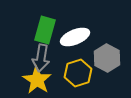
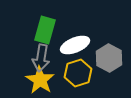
white ellipse: moved 8 px down
gray hexagon: moved 2 px right
yellow star: moved 3 px right
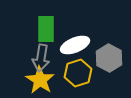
green rectangle: moved 1 px right, 1 px up; rotated 16 degrees counterclockwise
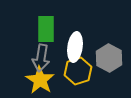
white ellipse: moved 2 px down; rotated 60 degrees counterclockwise
yellow hexagon: moved 2 px up
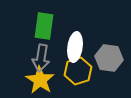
green rectangle: moved 2 px left, 3 px up; rotated 8 degrees clockwise
gray hexagon: rotated 20 degrees counterclockwise
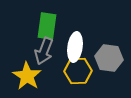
green rectangle: moved 3 px right
gray arrow: moved 3 px right, 7 px up; rotated 12 degrees clockwise
yellow hexagon: rotated 16 degrees clockwise
yellow star: moved 13 px left, 4 px up
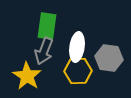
white ellipse: moved 2 px right
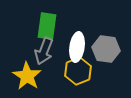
gray hexagon: moved 3 px left, 9 px up
yellow hexagon: rotated 20 degrees counterclockwise
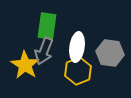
gray hexagon: moved 4 px right, 4 px down
yellow star: moved 2 px left, 11 px up
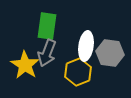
white ellipse: moved 9 px right, 1 px up
gray arrow: moved 3 px right, 2 px down
yellow hexagon: moved 1 px down
